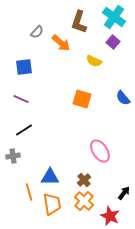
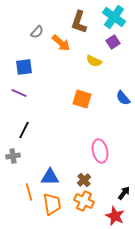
purple square: rotated 16 degrees clockwise
purple line: moved 2 px left, 6 px up
black line: rotated 30 degrees counterclockwise
pink ellipse: rotated 20 degrees clockwise
orange cross: rotated 18 degrees counterclockwise
red star: moved 5 px right
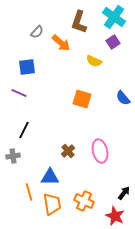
blue square: moved 3 px right
brown cross: moved 16 px left, 29 px up
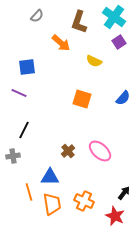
gray semicircle: moved 16 px up
purple square: moved 6 px right
blue semicircle: rotated 98 degrees counterclockwise
pink ellipse: rotated 35 degrees counterclockwise
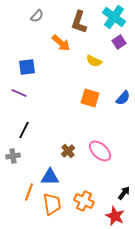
orange square: moved 8 px right, 1 px up
orange line: rotated 36 degrees clockwise
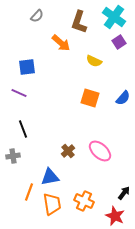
black line: moved 1 px left, 1 px up; rotated 48 degrees counterclockwise
blue triangle: rotated 12 degrees counterclockwise
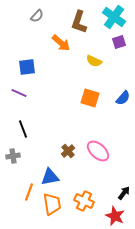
purple square: rotated 16 degrees clockwise
pink ellipse: moved 2 px left
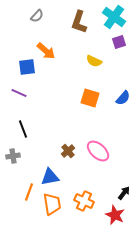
orange arrow: moved 15 px left, 8 px down
red star: moved 1 px up
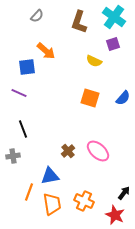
purple square: moved 6 px left, 2 px down
blue triangle: moved 1 px up
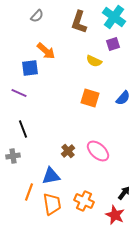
blue square: moved 3 px right, 1 px down
blue triangle: moved 1 px right
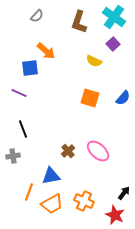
purple square: rotated 24 degrees counterclockwise
orange trapezoid: rotated 70 degrees clockwise
